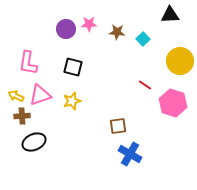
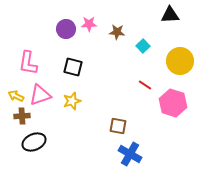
cyan square: moved 7 px down
brown square: rotated 18 degrees clockwise
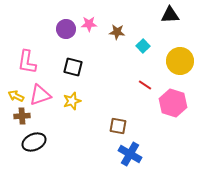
pink L-shape: moved 1 px left, 1 px up
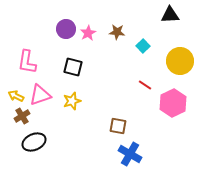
pink star: moved 1 px left, 9 px down; rotated 28 degrees counterclockwise
pink hexagon: rotated 16 degrees clockwise
brown cross: rotated 28 degrees counterclockwise
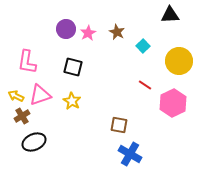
brown star: rotated 21 degrees clockwise
yellow circle: moved 1 px left
yellow star: rotated 24 degrees counterclockwise
brown square: moved 1 px right, 1 px up
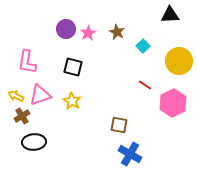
black ellipse: rotated 20 degrees clockwise
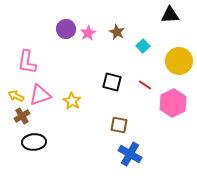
black square: moved 39 px right, 15 px down
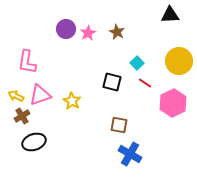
cyan square: moved 6 px left, 17 px down
red line: moved 2 px up
black ellipse: rotated 15 degrees counterclockwise
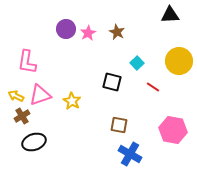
red line: moved 8 px right, 4 px down
pink hexagon: moved 27 px down; rotated 24 degrees counterclockwise
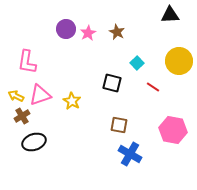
black square: moved 1 px down
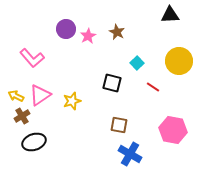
pink star: moved 3 px down
pink L-shape: moved 5 px right, 4 px up; rotated 50 degrees counterclockwise
pink triangle: rotated 15 degrees counterclockwise
yellow star: rotated 24 degrees clockwise
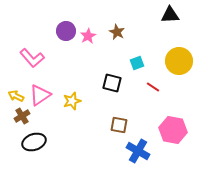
purple circle: moved 2 px down
cyan square: rotated 24 degrees clockwise
blue cross: moved 8 px right, 3 px up
